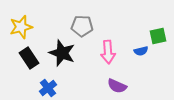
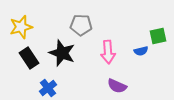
gray pentagon: moved 1 px left, 1 px up
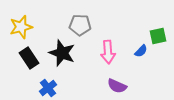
gray pentagon: moved 1 px left
blue semicircle: rotated 32 degrees counterclockwise
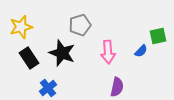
gray pentagon: rotated 20 degrees counterclockwise
purple semicircle: moved 1 px down; rotated 102 degrees counterclockwise
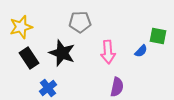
gray pentagon: moved 3 px up; rotated 15 degrees clockwise
green square: rotated 24 degrees clockwise
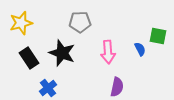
yellow star: moved 4 px up
blue semicircle: moved 1 px left, 2 px up; rotated 72 degrees counterclockwise
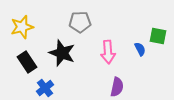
yellow star: moved 1 px right, 4 px down
black rectangle: moved 2 px left, 4 px down
blue cross: moved 3 px left
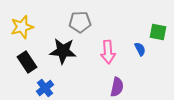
green square: moved 4 px up
black star: moved 1 px right, 2 px up; rotated 16 degrees counterclockwise
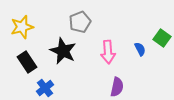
gray pentagon: rotated 20 degrees counterclockwise
green square: moved 4 px right, 6 px down; rotated 24 degrees clockwise
black star: rotated 20 degrees clockwise
